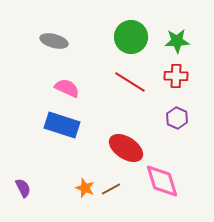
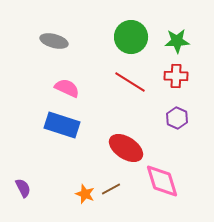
orange star: moved 6 px down
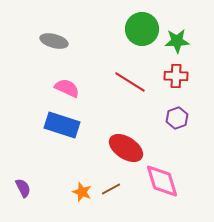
green circle: moved 11 px right, 8 px up
purple hexagon: rotated 15 degrees clockwise
orange star: moved 3 px left, 2 px up
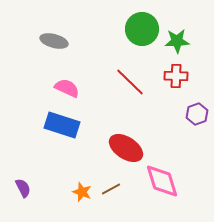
red line: rotated 12 degrees clockwise
purple hexagon: moved 20 px right, 4 px up
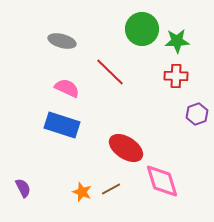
gray ellipse: moved 8 px right
red line: moved 20 px left, 10 px up
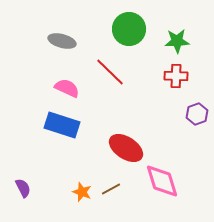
green circle: moved 13 px left
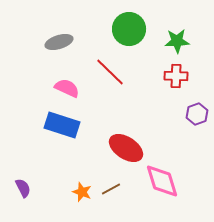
gray ellipse: moved 3 px left, 1 px down; rotated 32 degrees counterclockwise
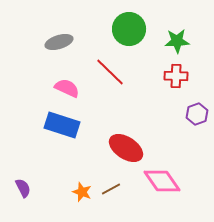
pink diamond: rotated 18 degrees counterclockwise
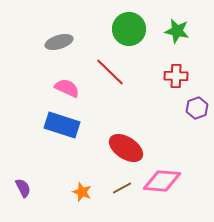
green star: moved 10 px up; rotated 15 degrees clockwise
purple hexagon: moved 6 px up
pink diamond: rotated 51 degrees counterclockwise
brown line: moved 11 px right, 1 px up
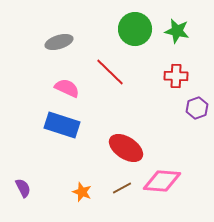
green circle: moved 6 px right
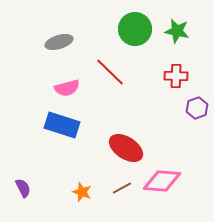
pink semicircle: rotated 140 degrees clockwise
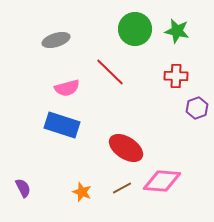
gray ellipse: moved 3 px left, 2 px up
